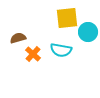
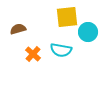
yellow square: moved 1 px up
brown semicircle: moved 9 px up
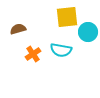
orange cross: rotated 14 degrees clockwise
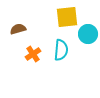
cyan circle: moved 2 px down
cyan semicircle: rotated 95 degrees counterclockwise
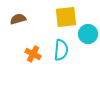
yellow square: moved 1 px left
brown semicircle: moved 10 px up
orange cross: rotated 28 degrees counterclockwise
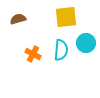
cyan circle: moved 2 px left, 9 px down
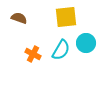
brown semicircle: moved 1 px right, 1 px up; rotated 35 degrees clockwise
cyan semicircle: rotated 25 degrees clockwise
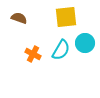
cyan circle: moved 1 px left
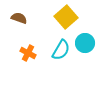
yellow square: rotated 35 degrees counterclockwise
orange cross: moved 5 px left, 1 px up
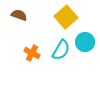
brown semicircle: moved 3 px up
cyan circle: moved 1 px up
orange cross: moved 4 px right
